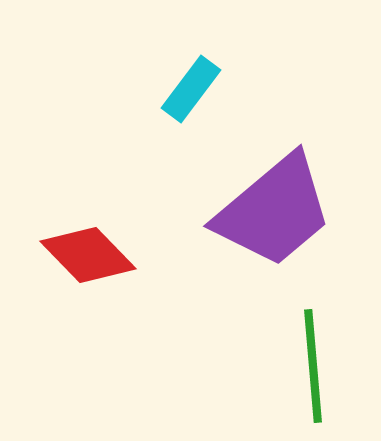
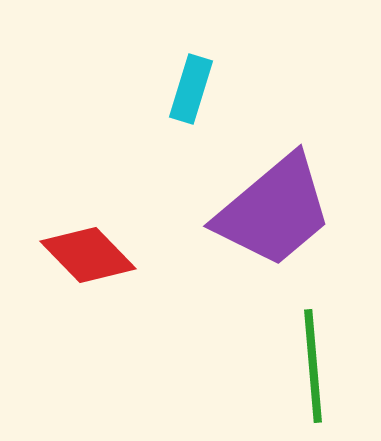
cyan rectangle: rotated 20 degrees counterclockwise
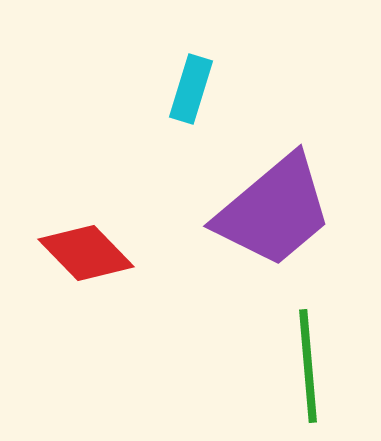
red diamond: moved 2 px left, 2 px up
green line: moved 5 px left
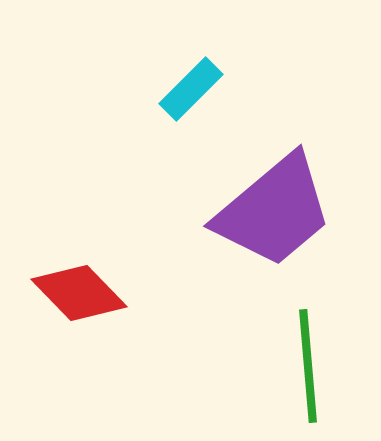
cyan rectangle: rotated 28 degrees clockwise
red diamond: moved 7 px left, 40 px down
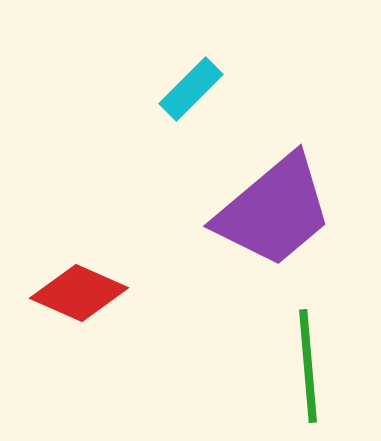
red diamond: rotated 22 degrees counterclockwise
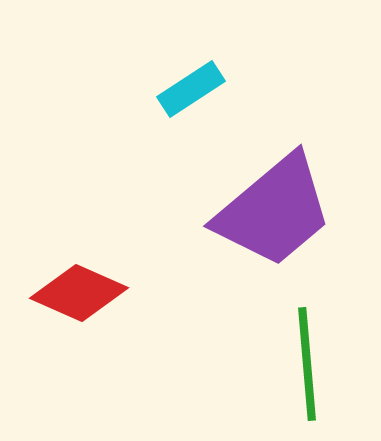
cyan rectangle: rotated 12 degrees clockwise
green line: moved 1 px left, 2 px up
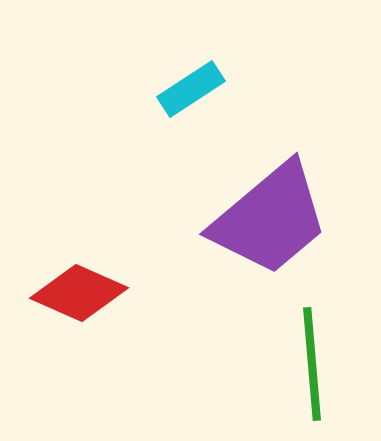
purple trapezoid: moved 4 px left, 8 px down
green line: moved 5 px right
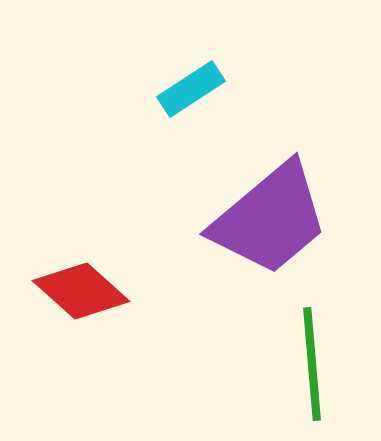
red diamond: moved 2 px right, 2 px up; rotated 18 degrees clockwise
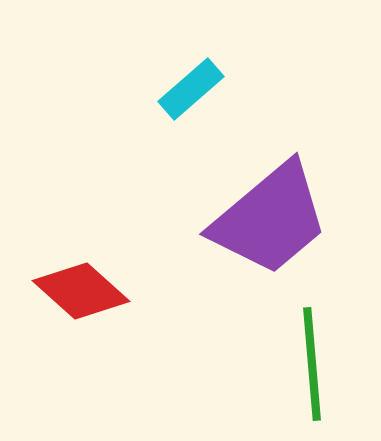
cyan rectangle: rotated 8 degrees counterclockwise
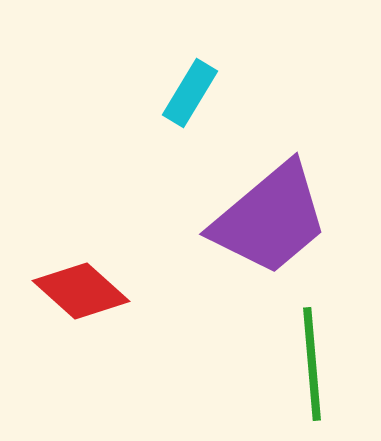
cyan rectangle: moved 1 px left, 4 px down; rotated 18 degrees counterclockwise
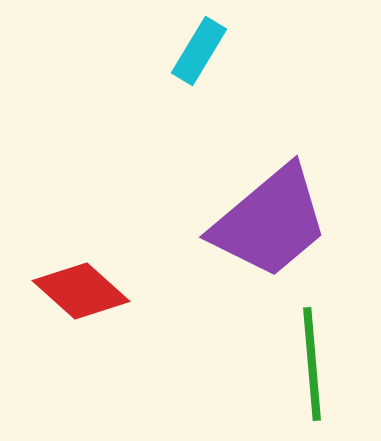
cyan rectangle: moved 9 px right, 42 px up
purple trapezoid: moved 3 px down
